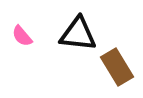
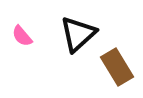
black triangle: rotated 48 degrees counterclockwise
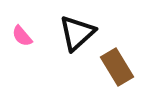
black triangle: moved 1 px left, 1 px up
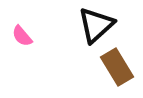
black triangle: moved 19 px right, 8 px up
